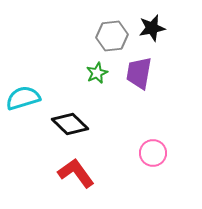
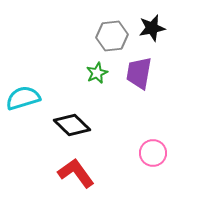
black diamond: moved 2 px right, 1 px down
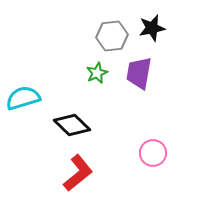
red L-shape: moved 2 px right; rotated 87 degrees clockwise
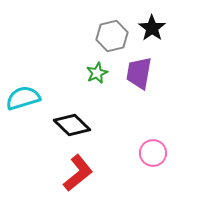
black star: rotated 24 degrees counterclockwise
gray hexagon: rotated 8 degrees counterclockwise
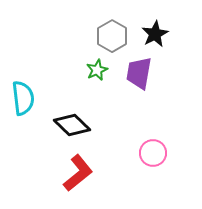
black star: moved 3 px right, 6 px down; rotated 8 degrees clockwise
gray hexagon: rotated 16 degrees counterclockwise
green star: moved 3 px up
cyan semicircle: rotated 100 degrees clockwise
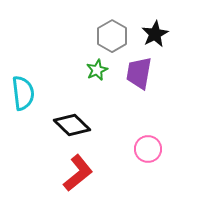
cyan semicircle: moved 5 px up
pink circle: moved 5 px left, 4 px up
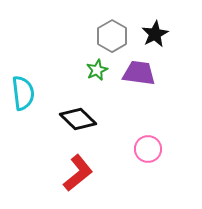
purple trapezoid: rotated 88 degrees clockwise
black diamond: moved 6 px right, 6 px up
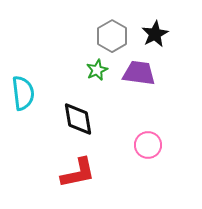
black diamond: rotated 36 degrees clockwise
pink circle: moved 4 px up
red L-shape: rotated 27 degrees clockwise
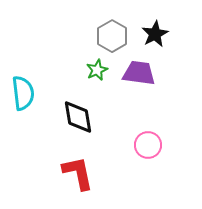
black diamond: moved 2 px up
red L-shape: rotated 90 degrees counterclockwise
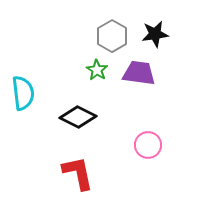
black star: rotated 20 degrees clockwise
green star: rotated 15 degrees counterclockwise
black diamond: rotated 54 degrees counterclockwise
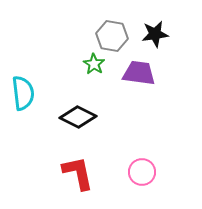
gray hexagon: rotated 20 degrees counterclockwise
green star: moved 3 px left, 6 px up
pink circle: moved 6 px left, 27 px down
